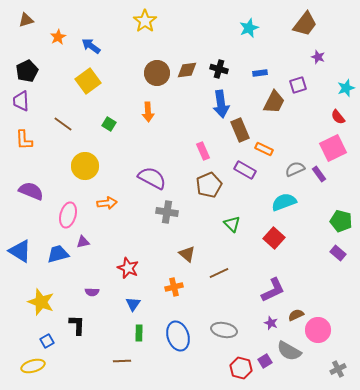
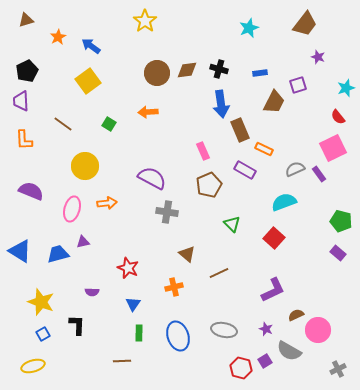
orange arrow at (148, 112): rotated 90 degrees clockwise
pink ellipse at (68, 215): moved 4 px right, 6 px up
purple star at (271, 323): moved 5 px left, 6 px down
blue square at (47, 341): moved 4 px left, 7 px up
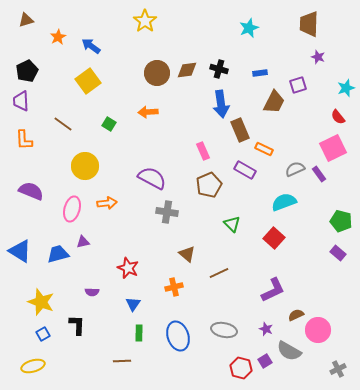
brown trapezoid at (305, 24): moved 4 px right; rotated 144 degrees clockwise
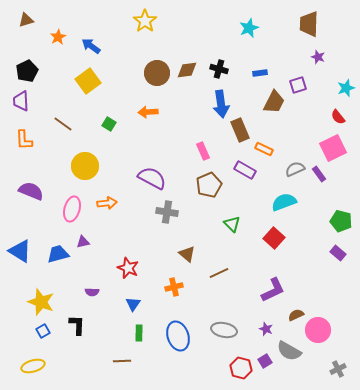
blue square at (43, 334): moved 3 px up
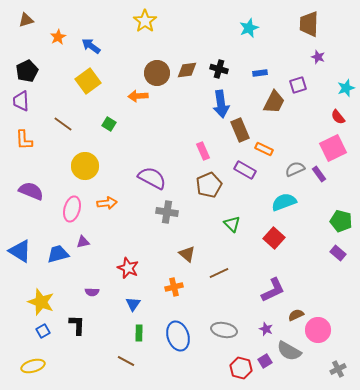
orange arrow at (148, 112): moved 10 px left, 16 px up
brown line at (122, 361): moved 4 px right; rotated 30 degrees clockwise
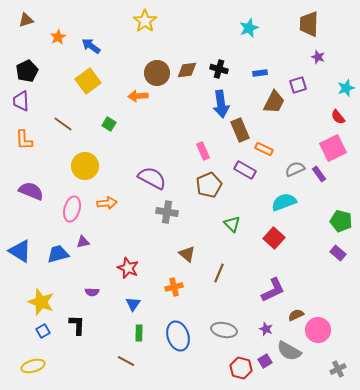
brown line at (219, 273): rotated 42 degrees counterclockwise
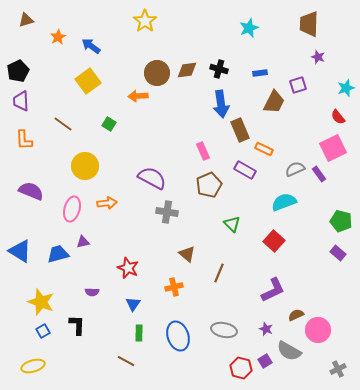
black pentagon at (27, 71): moved 9 px left
red square at (274, 238): moved 3 px down
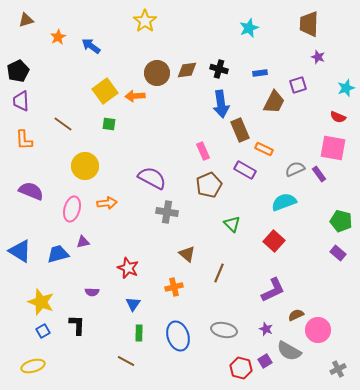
yellow square at (88, 81): moved 17 px right, 10 px down
orange arrow at (138, 96): moved 3 px left
red semicircle at (338, 117): rotated 28 degrees counterclockwise
green square at (109, 124): rotated 24 degrees counterclockwise
pink square at (333, 148): rotated 36 degrees clockwise
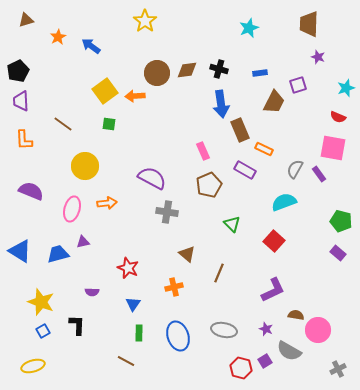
gray semicircle at (295, 169): rotated 36 degrees counterclockwise
brown semicircle at (296, 315): rotated 35 degrees clockwise
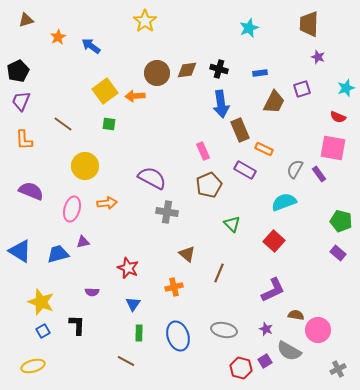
purple square at (298, 85): moved 4 px right, 4 px down
purple trapezoid at (21, 101): rotated 25 degrees clockwise
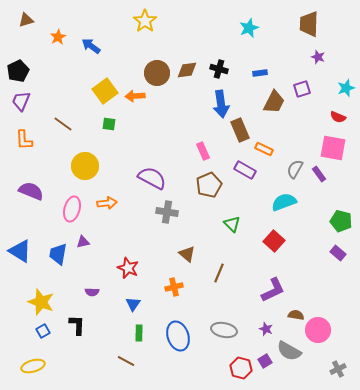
blue trapezoid at (58, 254): rotated 65 degrees counterclockwise
